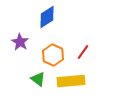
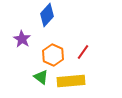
blue diamond: moved 2 px up; rotated 15 degrees counterclockwise
purple star: moved 2 px right, 3 px up
green triangle: moved 3 px right, 2 px up
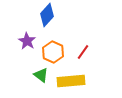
purple star: moved 5 px right, 2 px down
orange hexagon: moved 3 px up
green triangle: moved 2 px up
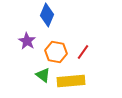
blue diamond: rotated 20 degrees counterclockwise
orange hexagon: moved 3 px right; rotated 15 degrees counterclockwise
green triangle: moved 2 px right
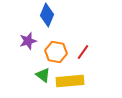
purple star: moved 1 px right; rotated 24 degrees clockwise
yellow rectangle: moved 1 px left
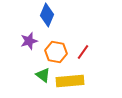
purple star: moved 1 px right
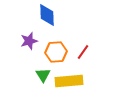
blue diamond: rotated 25 degrees counterclockwise
orange hexagon: rotated 15 degrees counterclockwise
green triangle: rotated 21 degrees clockwise
yellow rectangle: moved 1 px left
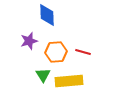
red line: rotated 70 degrees clockwise
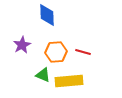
purple star: moved 7 px left, 4 px down; rotated 12 degrees counterclockwise
green triangle: rotated 35 degrees counterclockwise
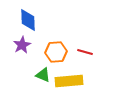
blue diamond: moved 19 px left, 5 px down
red line: moved 2 px right
